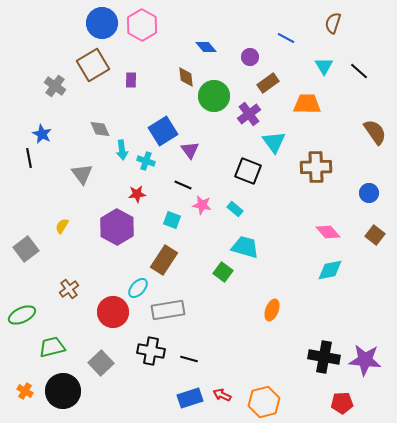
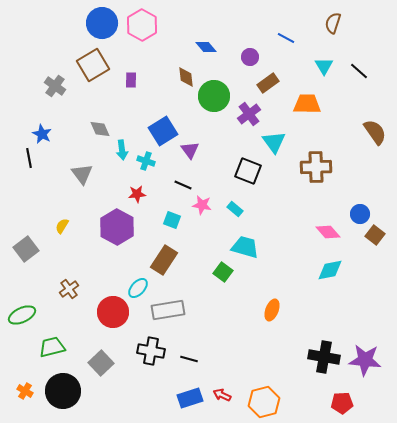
blue circle at (369, 193): moved 9 px left, 21 px down
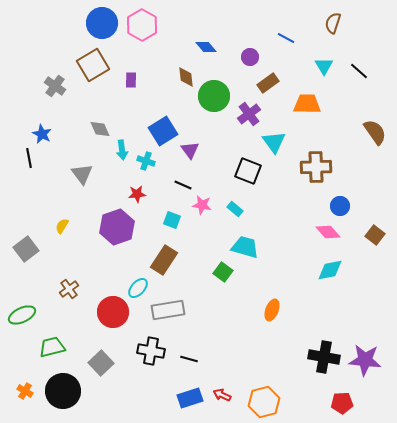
blue circle at (360, 214): moved 20 px left, 8 px up
purple hexagon at (117, 227): rotated 12 degrees clockwise
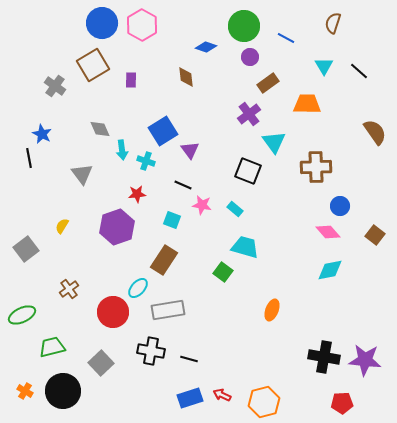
blue diamond at (206, 47): rotated 30 degrees counterclockwise
green circle at (214, 96): moved 30 px right, 70 px up
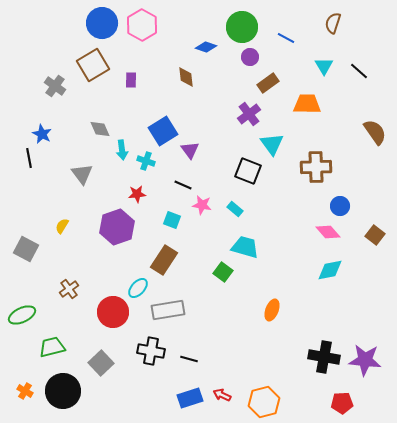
green circle at (244, 26): moved 2 px left, 1 px down
cyan triangle at (274, 142): moved 2 px left, 2 px down
gray square at (26, 249): rotated 25 degrees counterclockwise
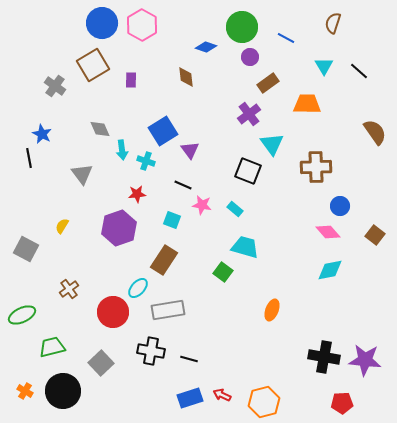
purple hexagon at (117, 227): moved 2 px right, 1 px down
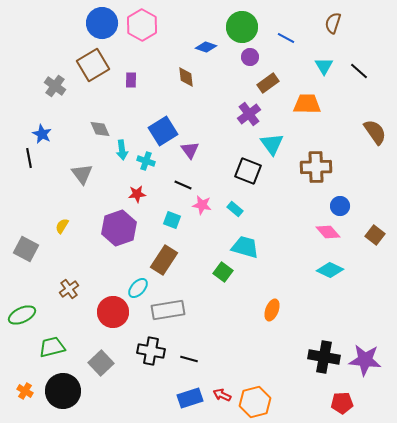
cyan diamond at (330, 270): rotated 36 degrees clockwise
orange hexagon at (264, 402): moved 9 px left
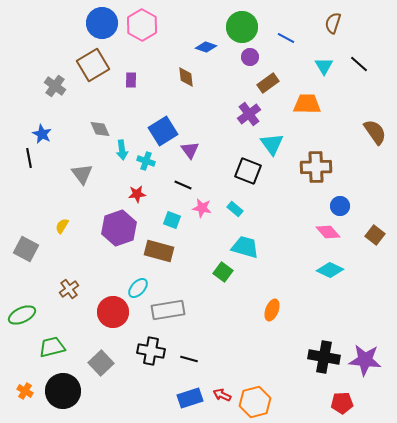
black line at (359, 71): moved 7 px up
pink star at (202, 205): moved 3 px down
brown rectangle at (164, 260): moved 5 px left, 9 px up; rotated 72 degrees clockwise
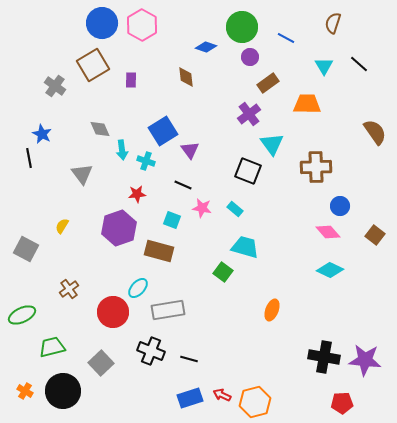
black cross at (151, 351): rotated 12 degrees clockwise
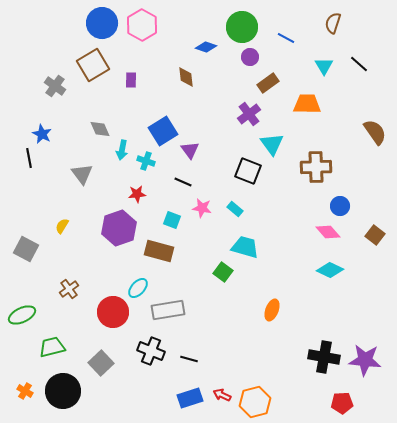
cyan arrow at (122, 150): rotated 18 degrees clockwise
black line at (183, 185): moved 3 px up
